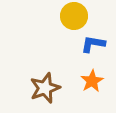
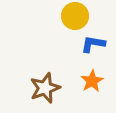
yellow circle: moved 1 px right
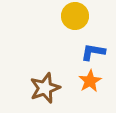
blue L-shape: moved 8 px down
orange star: moved 2 px left
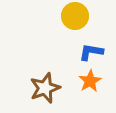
blue L-shape: moved 2 px left
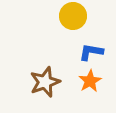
yellow circle: moved 2 px left
brown star: moved 6 px up
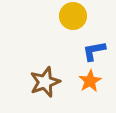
blue L-shape: moved 3 px right, 1 px up; rotated 20 degrees counterclockwise
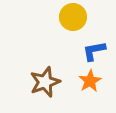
yellow circle: moved 1 px down
